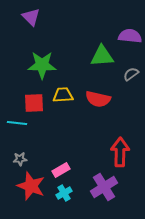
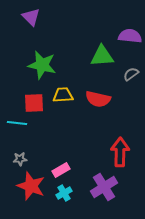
green star: rotated 12 degrees clockwise
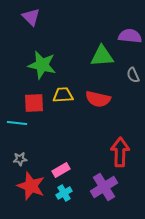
gray semicircle: moved 2 px right, 1 px down; rotated 77 degrees counterclockwise
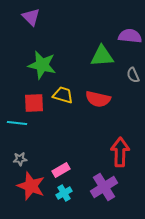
yellow trapezoid: rotated 20 degrees clockwise
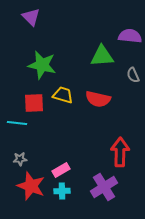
cyan cross: moved 2 px left, 2 px up; rotated 28 degrees clockwise
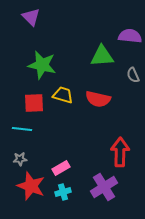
cyan line: moved 5 px right, 6 px down
pink rectangle: moved 2 px up
cyan cross: moved 1 px right, 1 px down; rotated 14 degrees counterclockwise
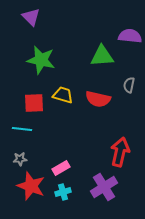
green star: moved 1 px left, 5 px up
gray semicircle: moved 4 px left, 10 px down; rotated 35 degrees clockwise
red arrow: rotated 12 degrees clockwise
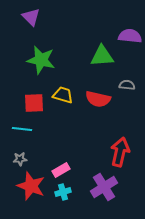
gray semicircle: moved 2 px left; rotated 84 degrees clockwise
pink rectangle: moved 2 px down
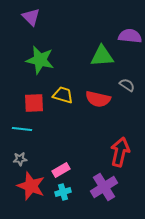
green star: moved 1 px left
gray semicircle: rotated 28 degrees clockwise
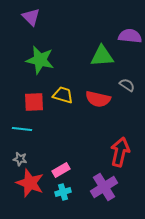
red square: moved 1 px up
gray star: rotated 16 degrees clockwise
red star: moved 1 px left, 3 px up
